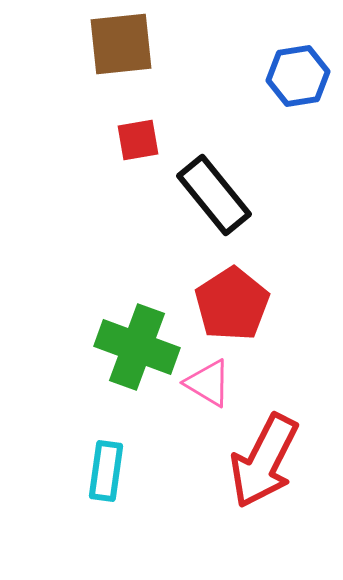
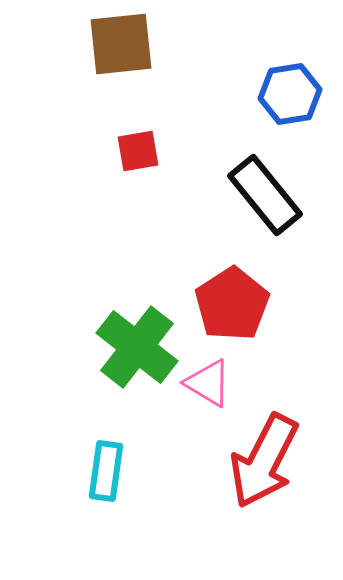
blue hexagon: moved 8 px left, 18 px down
red square: moved 11 px down
black rectangle: moved 51 px right
green cross: rotated 18 degrees clockwise
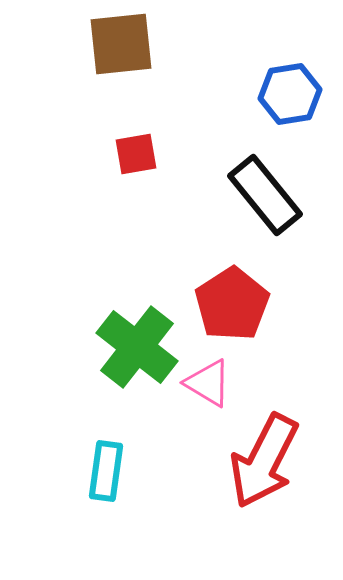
red square: moved 2 px left, 3 px down
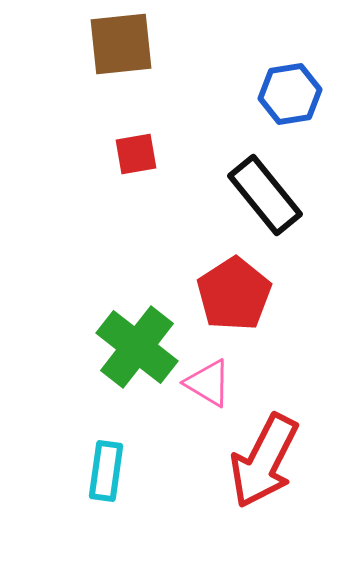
red pentagon: moved 2 px right, 10 px up
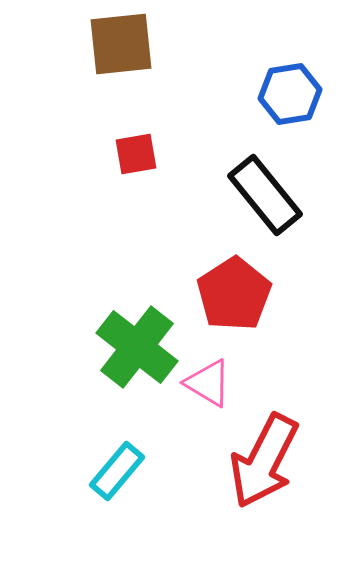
cyan rectangle: moved 11 px right; rotated 32 degrees clockwise
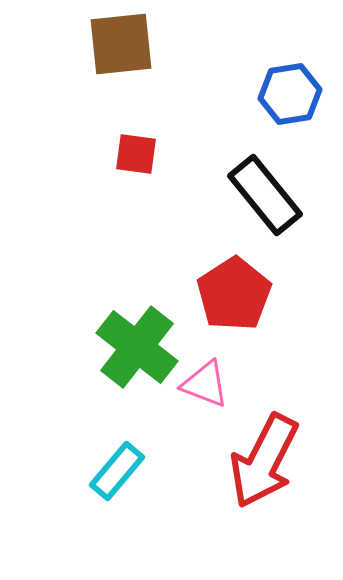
red square: rotated 18 degrees clockwise
pink triangle: moved 3 px left, 1 px down; rotated 10 degrees counterclockwise
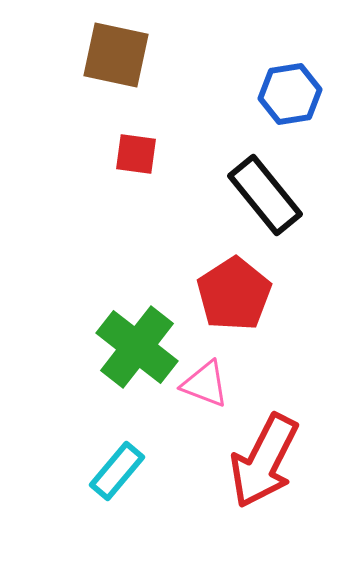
brown square: moved 5 px left, 11 px down; rotated 18 degrees clockwise
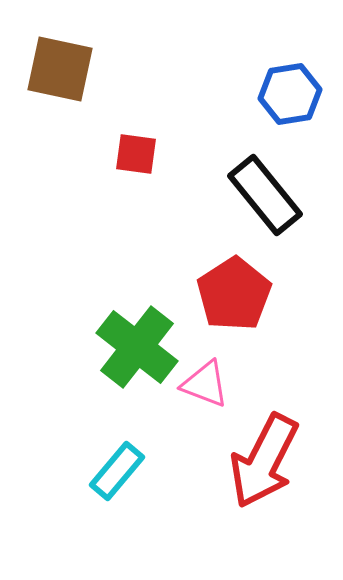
brown square: moved 56 px left, 14 px down
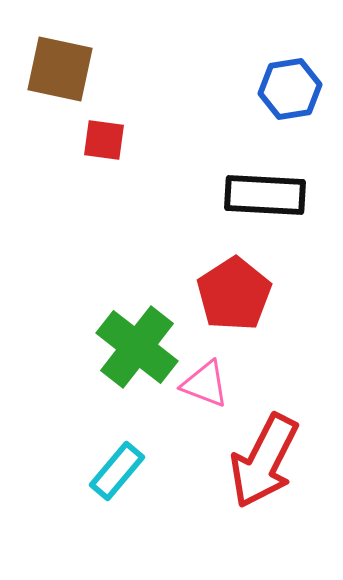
blue hexagon: moved 5 px up
red square: moved 32 px left, 14 px up
black rectangle: rotated 48 degrees counterclockwise
